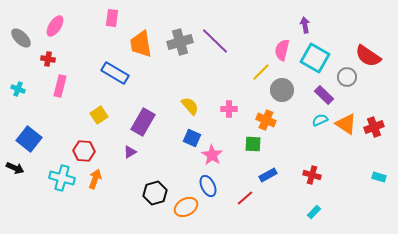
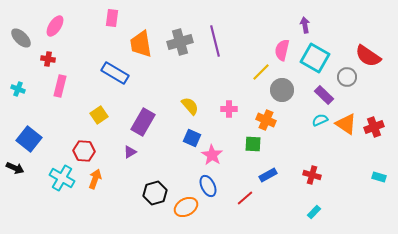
purple line at (215, 41): rotated 32 degrees clockwise
cyan cross at (62, 178): rotated 15 degrees clockwise
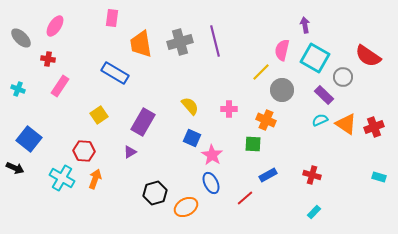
gray circle at (347, 77): moved 4 px left
pink rectangle at (60, 86): rotated 20 degrees clockwise
blue ellipse at (208, 186): moved 3 px right, 3 px up
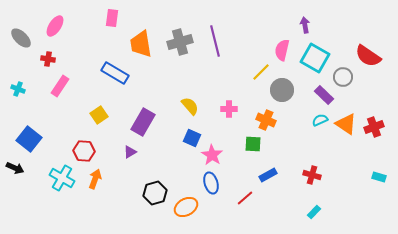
blue ellipse at (211, 183): rotated 10 degrees clockwise
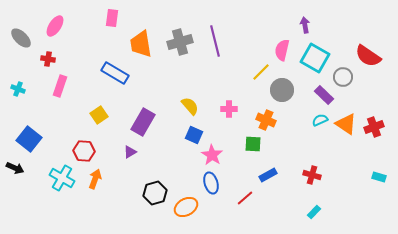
pink rectangle at (60, 86): rotated 15 degrees counterclockwise
blue square at (192, 138): moved 2 px right, 3 px up
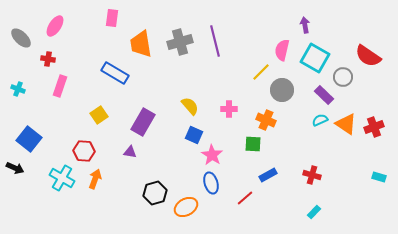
purple triangle at (130, 152): rotated 40 degrees clockwise
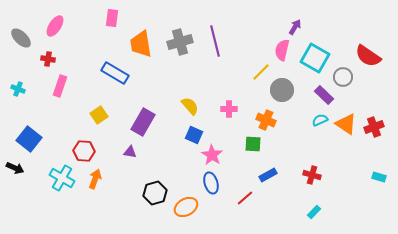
purple arrow at (305, 25): moved 10 px left, 2 px down; rotated 42 degrees clockwise
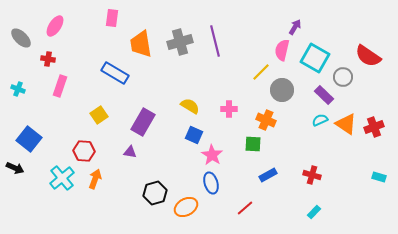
yellow semicircle at (190, 106): rotated 18 degrees counterclockwise
cyan cross at (62, 178): rotated 20 degrees clockwise
red line at (245, 198): moved 10 px down
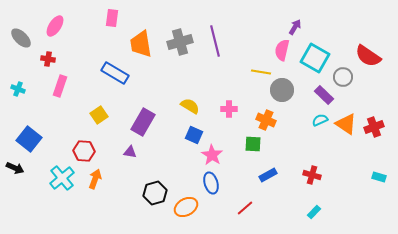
yellow line at (261, 72): rotated 54 degrees clockwise
